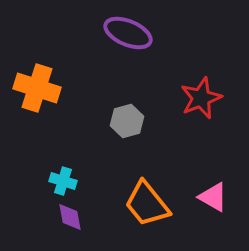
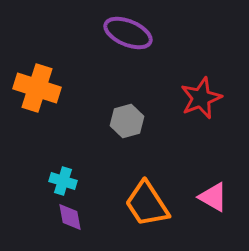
orange trapezoid: rotated 6 degrees clockwise
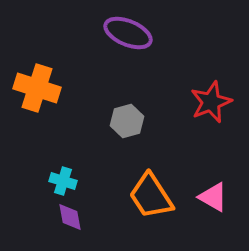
red star: moved 10 px right, 4 px down
orange trapezoid: moved 4 px right, 8 px up
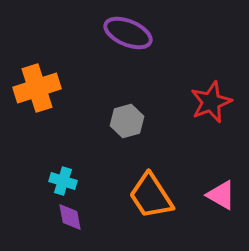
orange cross: rotated 36 degrees counterclockwise
pink triangle: moved 8 px right, 2 px up
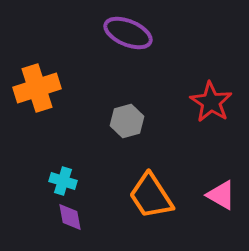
red star: rotated 18 degrees counterclockwise
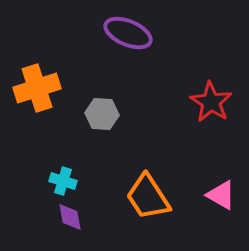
gray hexagon: moved 25 px left, 7 px up; rotated 20 degrees clockwise
orange trapezoid: moved 3 px left, 1 px down
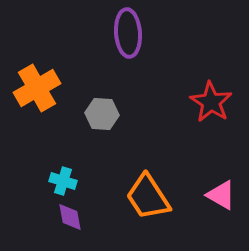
purple ellipse: rotated 63 degrees clockwise
orange cross: rotated 12 degrees counterclockwise
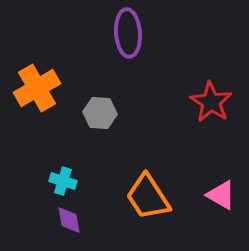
gray hexagon: moved 2 px left, 1 px up
purple diamond: moved 1 px left, 3 px down
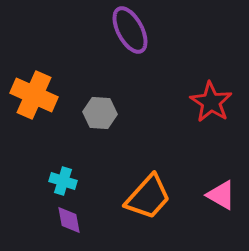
purple ellipse: moved 2 px right, 3 px up; rotated 24 degrees counterclockwise
orange cross: moved 3 px left, 7 px down; rotated 36 degrees counterclockwise
orange trapezoid: rotated 105 degrees counterclockwise
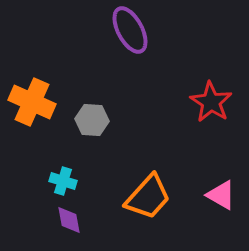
orange cross: moved 2 px left, 7 px down
gray hexagon: moved 8 px left, 7 px down
